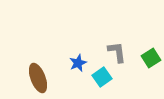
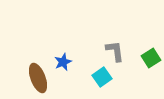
gray L-shape: moved 2 px left, 1 px up
blue star: moved 15 px left, 1 px up
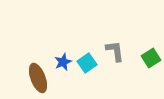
cyan square: moved 15 px left, 14 px up
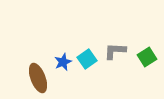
gray L-shape: rotated 80 degrees counterclockwise
green square: moved 4 px left, 1 px up
cyan square: moved 4 px up
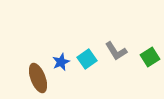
gray L-shape: moved 1 px right; rotated 125 degrees counterclockwise
green square: moved 3 px right
blue star: moved 2 px left
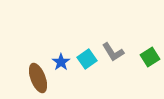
gray L-shape: moved 3 px left, 1 px down
blue star: rotated 12 degrees counterclockwise
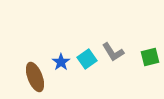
green square: rotated 18 degrees clockwise
brown ellipse: moved 3 px left, 1 px up
